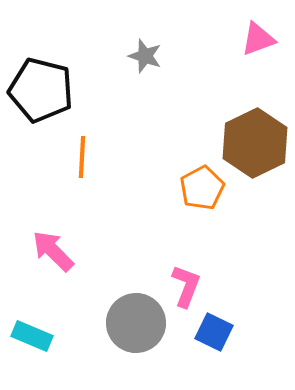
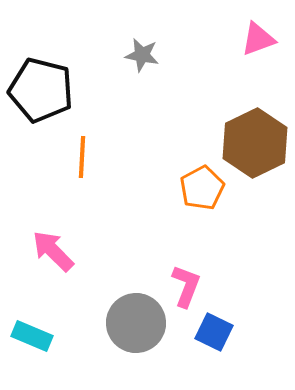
gray star: moved 3 px left, 1 px up; rotated 8 degrees counterclockwise
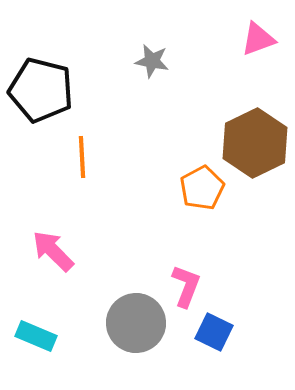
gray star: moved 10 px right, 6 px down
orange line: rotated 6 degrees counterclockwise
cyan rectangle: moved 4 px right
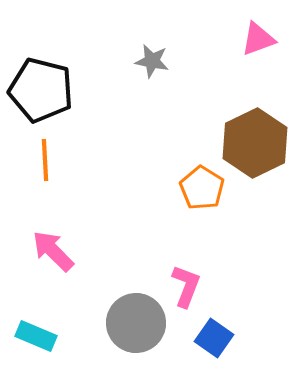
orange line: moved 37 px left, 3 px down
orange pentagon: rotated 12 degrees counterclockwise
blue square: moved 6 px down; rotated 9 degrees clockwise
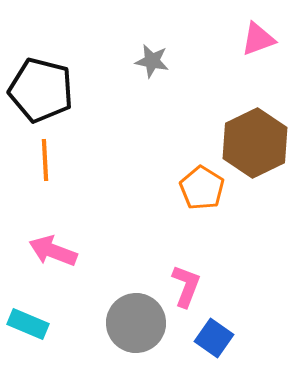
pink arrow: rotated 24 degrees counterclockwise
cyan rectangle: moved 8 px left, 12 px up
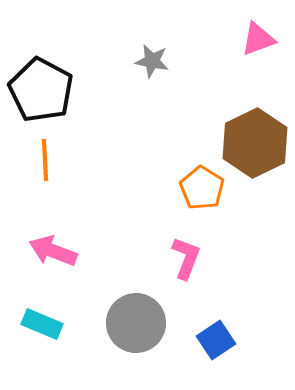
black pentagon: rotated 14 degrees clockwise
pink L-shape: moved 28 px up
cyan rectangle: moved 14 px right
blue square: moved 2 px right, 2 px down; rotated 21 degrees clockwise
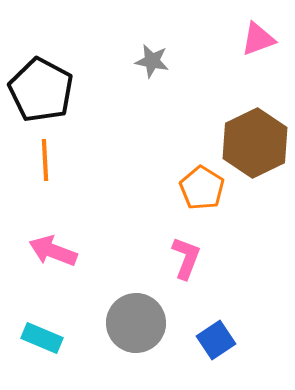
cyan rectangle: moved 14 px down
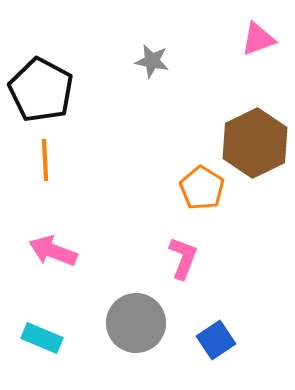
pink L-shape: moved 3 px left
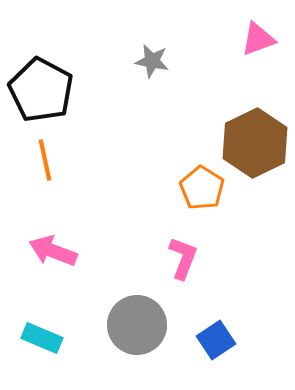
orange line: rotated 9 degrees counterclockwise
gray circle: moved 1 px right, 2 px down
